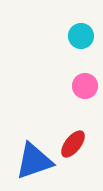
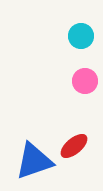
pink circle: moved 5 px up
red ellipse: moved 1 px right, 2 px down; rotated 12 degrees clockwise
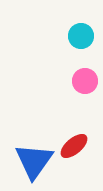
blue triangle: rotated 36 degrees counterclockwise
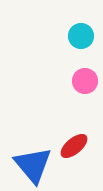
blue triangle: moved 1 px left, 4 px down; rotated 15 degrees counterclockwise
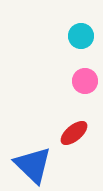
red ellipse: moved 13 px up
blue triangle: rotated 6 degrees counterclockwise
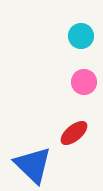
pink circle: moved 1 px left, 1 px down
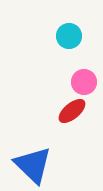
cyan circle: moved 12 px left
red ellipse: moved 2 px left, 22 px up
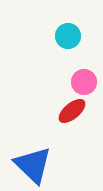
cyan circle: moved 1 px left
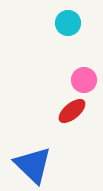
cyan circle: moved 13 px up
pink circle: moved 2 px up
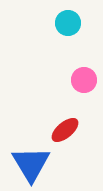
red ellipse: moved 7 px left, 19 px down
blue triangle: moved 2 px left, 1 px up; rotated 15 degrees clockwise
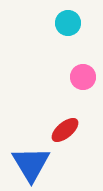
pink circle: moved 1 px left, 3 px up
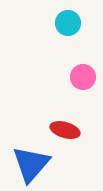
red ellipse: rotated 56 degrees clockwise
blue triangle: rotated 12 degrees clockwise
